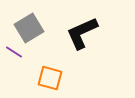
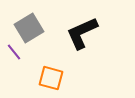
purple line: rotated 18 degrees clockwise
orange square: moved 1 px right
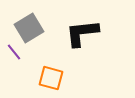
black L-shape: rotated 18 degrees clockwise
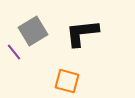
gray square: moved 4 px right, 3 px down
orange square: moved 16 px right, 3 px down
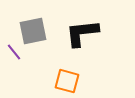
gray square: rotated 20 degrees clockwise
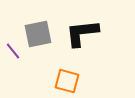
gray square: moved 5 px right, 3 px down
purple line: moved 1 px left, 1 px up
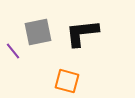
gray square: moved 2 px up
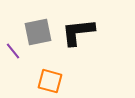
black L-shape: moved 4 px left, 1 px up
orange square: moved 17 px left
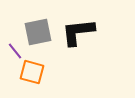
purple line: moved 2 px right
orange square: moved 18 px left, 9 px up
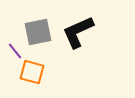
black L-shape: rotated 18 degrees counterclockwise
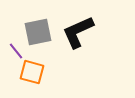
purple line: moved 1 px right
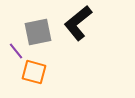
black L-shape: moved 9 px up; rotated 15 degrees counterclockwise
orange square: moved 2 px right
